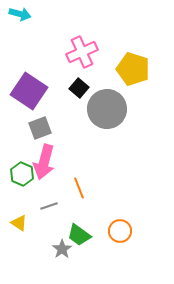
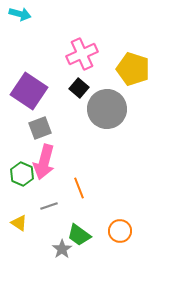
pink cross: moved 2 px down
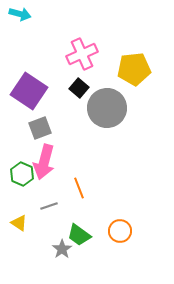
yellow pentagon: moved 1 px right; rotated 24 degrees counterclockwise
gray circle: moved 1 px up
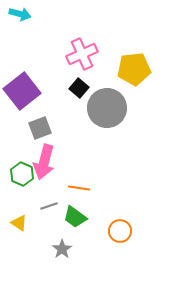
purple square: moved 7 px left; rotated 18 degrees clockwise
orange line: rotated 60 degrees counterclockwise
green trapezoid: moved 4 px left, 18 px up
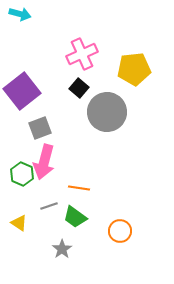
gray circle: moved 4 px down
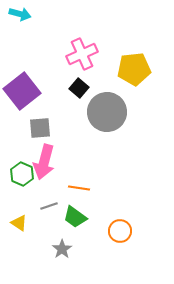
gray square: rotated 15 degrees clockwise
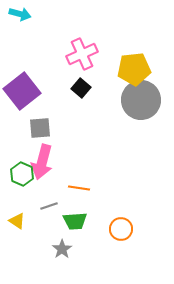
black square: moved 2 px right
gray circle: moved 34 px right, 12 px up
pink arrow: moved 2 px left
green trapezoid: moved 4 px down; rotated 40 degrees counterclockwise
yellow triangle: moved 2 px left, 2 px up
orange circle: moved 1 px right, 2 px up
